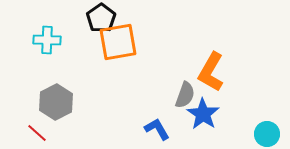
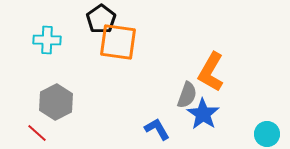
black pentagon: moved 1 px down
orange square: rotated 18 degrees clockwise
gray semicircle: moved 2 px right
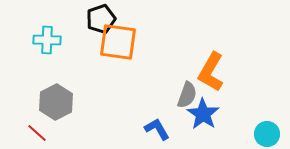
black pentagon: rotated 16 degrees clockwise
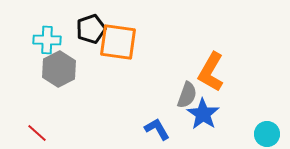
black pentagon: moved 10 px left, 10 px down
gray hexagon: moved 3 px right, 33 px up
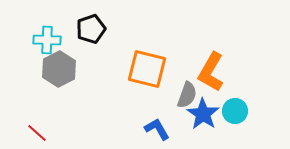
orange square: moved 29 px right, 27 px down; rotated 6 degrees clockwise
cyan circle: moved 32 px left, 23 px up
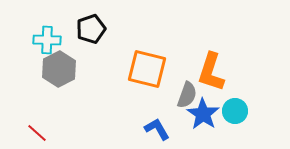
orange L-shape: rotated 12 degrees counterclockwise
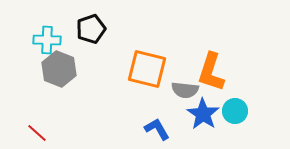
gray hexagon: rotated 12 degrees counterclockwise
gray semicircle: moved 2 px left, 5 px up; rotated 76 degrees clockwise
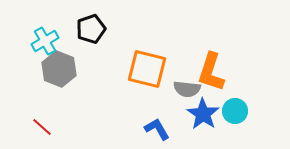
cyan cross: moved 2 px left, 1 px down; rotated 32 degrees counterclockwise
gray semicircle: moved 2 px right, 1 px up
red line: moved 5 px right, 6 px up
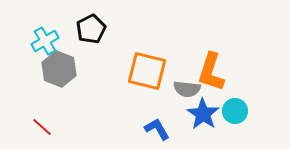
black pentagon: rotated 8 degrees counterclockwise
orange square: moved 2 px down
